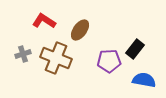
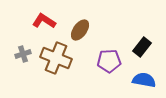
black rectangle: moved 7 px right, 2 px up
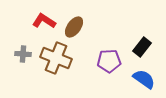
brown ellipse: moved 6 px left, 3 px up
gray cross: rotated 21 degrees clockwise
blue semicircle: moved 1 px up; rotated 25 degrees clockwise
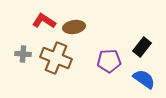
brown ellipse: rotated 45 degrees clockwise
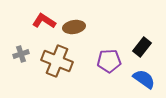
gray cross: moved 2 px left; rotated 21 degrees counterclockwise
brown cross: moved 1 px right, 3 px down
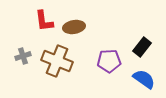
red L-shape: rotated 130 degrees counterclockwise
gray cross: moved 2 px right, 2 px down
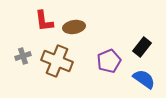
purple pentagon: rotated 20 degrees counterclockwise
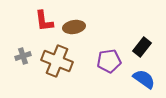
purple pentagon: rotated 15 degrees clockwise
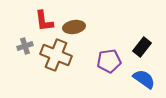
gray cross: moved 2 px right, 10 px up
brown cross: moved 1 px left, 6 px up
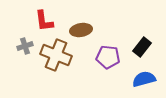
brown ellipse: moved 7 px right, 3 px down
purple pentagon: moved 1 px left, 4 px up; rotated 15 degrees clockwise
blue semicircle: rotated 50 degrees counterclockwise
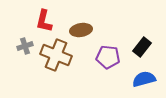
red L-shape: rotated 20 degrees clockwise
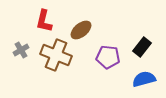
brown ellipse: rotated 30 degrees counterclockwise
gray cross: moved 4 px left, 4 px down; rotated 14 degrees counterclockwise
